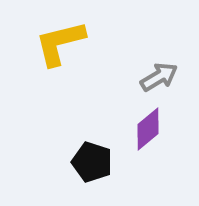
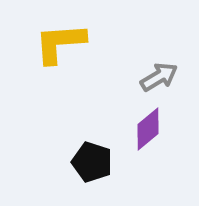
yellow L-shape: rotated 10 degrees clockwise
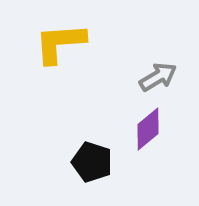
gray arrow: moved 1 px left
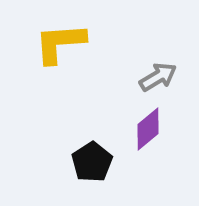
black pentagon: rotated 21 degrees clockwise
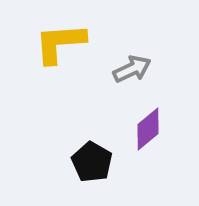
gray arrow: moved 26 px left, 8 px up; rotated 6 degrees clockwise
black pentagon: rotated 9 degrees counterclockwise
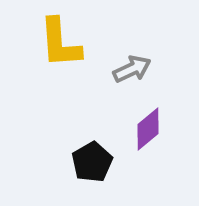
yellow L-shape: rotated 90 degrees counterclockwise
black pentagon: rotated 12 degrees clockwise
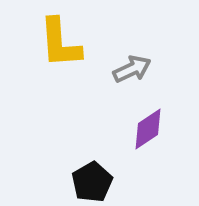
purple diamond: rotated 6 degrees clockwise
black pentagon: moved 20 px down
